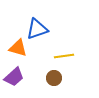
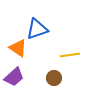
orange triangle: rotated 18 degrees clockwise
yellow line: moved 6 px right, 1 px up
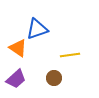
purple trapezoid: moved 2 px right, 2 px down
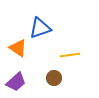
blue triangle: moved 3 px right, 1 px up
purple trapezoid: moved 3 px down
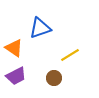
orange triangle: moved 4 px left
yellow line: rotated 24 degrees counterclockwise
purple trapezoid: moved 6 px up; rotated 15 degrees clockwise
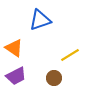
blue triangle: moved 8 px up
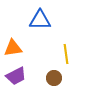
blue triangle: rotated 20 degrees clockwise
orange triangle: moved 1 px left; rotated 42 degrees counterclockwise
yellow line: moved 4 px left, 1 px up; rotated 66 degrees counterclockwise
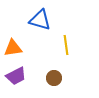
blue triangle: rotated 15 degrees clockwise
yellow line: moved 9 px up
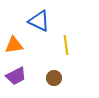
blue triangle: moved 1 px left, 1 px down; rotated 10 degrees clockwise
orange triangle: moved 1 px right, 3 px up
